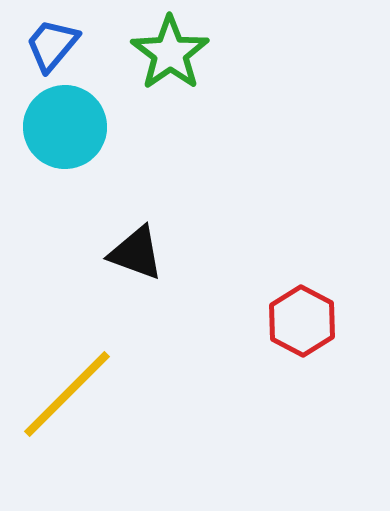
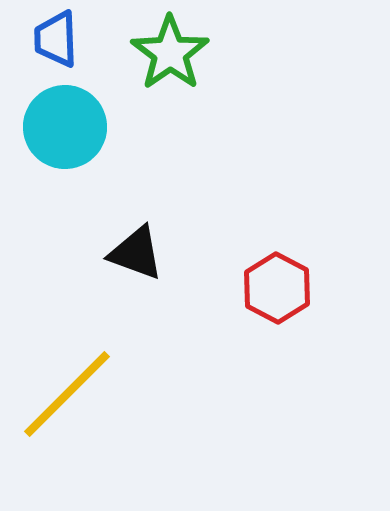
blue trapezoid: moved 4 px right, 6 px up; rotated 42 degrees counterclockwise
red hexagon: moved 25 px left, 33 px up
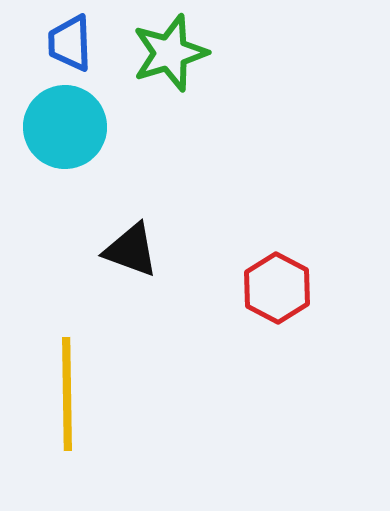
blue trapezoid: moved 14 px right, 4 px down
green star: rotated 18 degrees clockwise
black triangle: moved 5 px left, 3 px up
yellow line: rotated 46 degrees counterclockwise
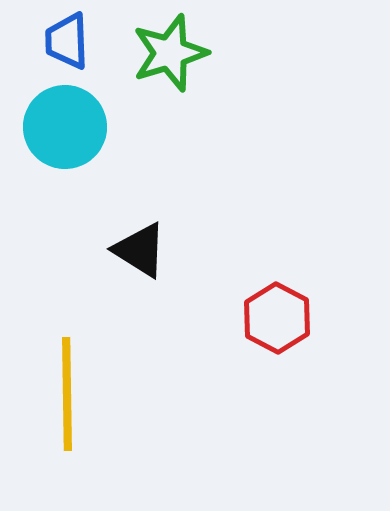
blue trapezoid: moved 3 px left, 2 px up
black triangle: moved 9 px right; rotated 12 degrees clockwise
red hexagon: moved 30 px down
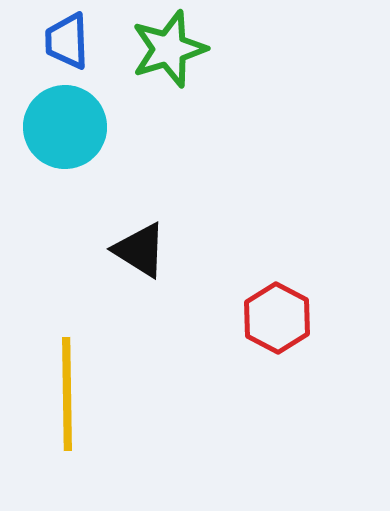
green star: moved 1 px left, 4 px up
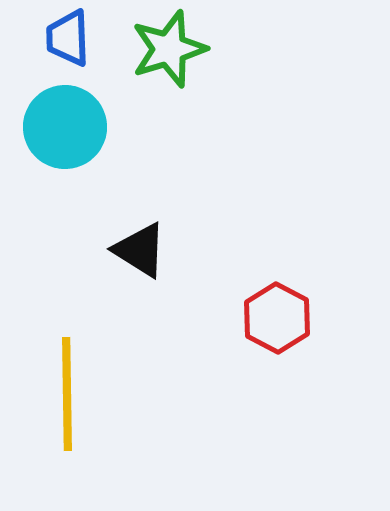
blue trapezoid: moved 1 px right, 3 px up
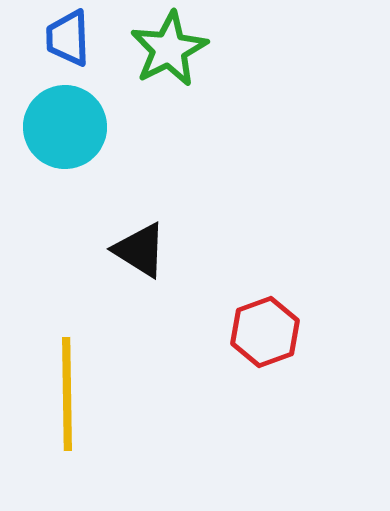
green star: rotated 10 degrees counterclockwise
red hexagon: moved 12 px left, 14 px down; rotated 12 degrees clockwise
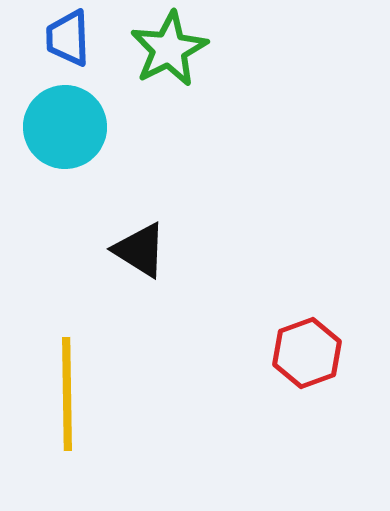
red hexagon: moved 42 px right, 21 px down
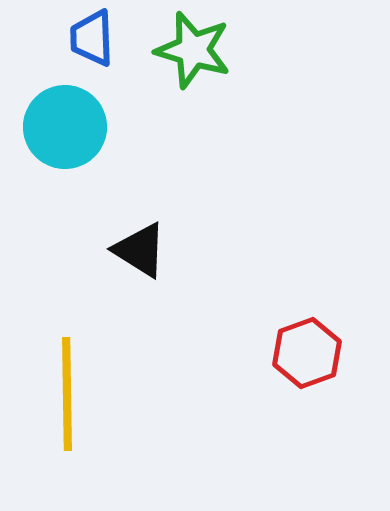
blue trapezoid: moved 24 px right
green star: moved 24 px right, 1 px down; rotated 28 degrees counterclockwise
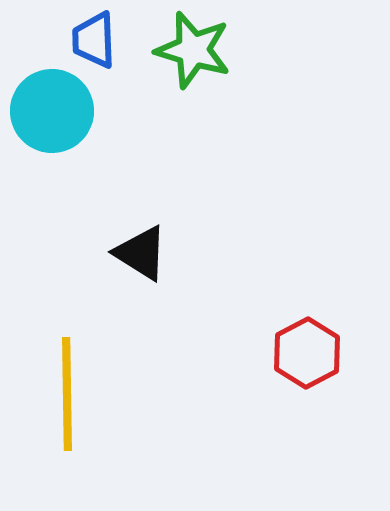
blue trapezoid: moved 2 px right, 2 px down
cyan circle: moved 13 px left, 16 px up
black triangle: moved 1 px right, 3 px down
red hexagon: rotated 8 degrees counterclockwise
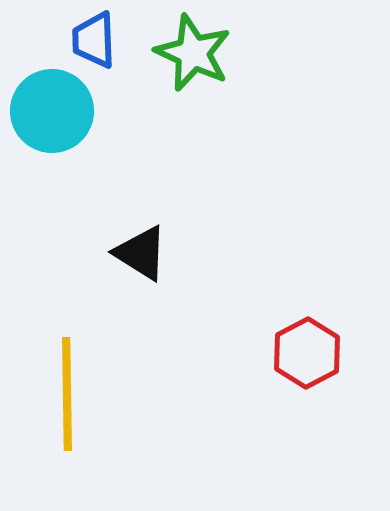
green star: moved 3 px down; rotated 8 degrees clockwise
